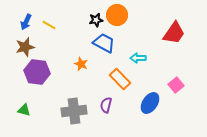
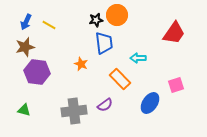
blue trapezoid: rotated 55 degrees clockwise
pink square: rotated 21 degrees clockwise
purple semicircle: moved 1 px left; rotated 140 degrees counterclockwise
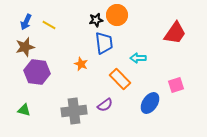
red trapezoid: moved 1 px right
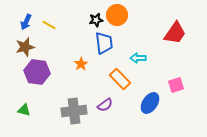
orange star: rotated 16 degrees clockwise
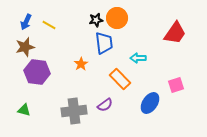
orange circle: moved 3 px down
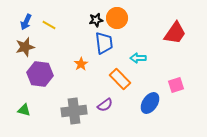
purple hexagon: moved 3 px right, 2 px down
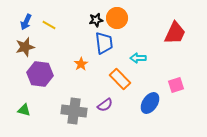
red trapezoid: rotated 10 degrees counterclockwise
gray cross: rotated 15 degrees clockwise
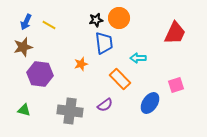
orange circle: moved 2 px right
brown star: moved 2 px left
orange star: rotated 16 degrees clockwise
gray cross: moved 4 px left
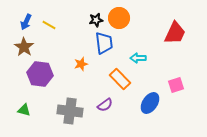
brown star: moved 1 px right; rotated 24 degrees counterclockwise
